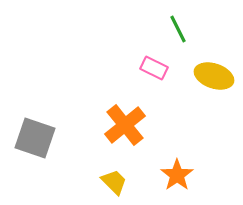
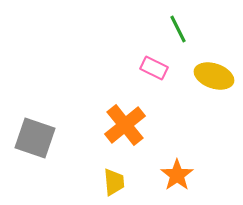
yellow trapezoid: rotated 40 degrees clockwise
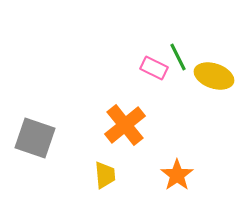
green line: moved 28 px down
yellow trapezoid: moved 9 px left, 7 px up
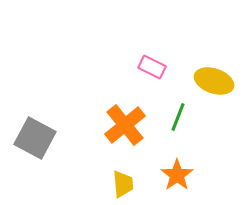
green line: moved 60 px down; rotated 48 degrees clockwise
pink rectangle: moved 2 px left, 1 px up
yellow ellipse: moved 5 px down
gray square: rotated 9 degrees clockwise
yellow trapezoid: moved 18 px right, 9 px down
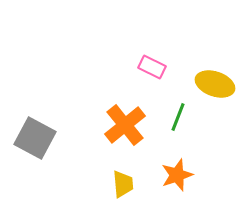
yellow ellipse: moved 1 px right, 3 px down
orange star: rotated 16 degrees clockwise
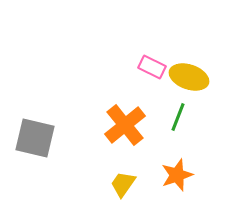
yellow ellipse: moved 26 px left, 7 px up
gray square: rotated 15 degrees counterclockwise
yellow trapezoid: rotated 140 degrees counterclockwise
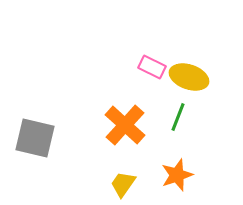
orange cross: rotated 9 degrees counterclockwise
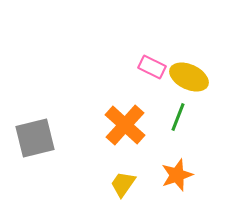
yellow ellipse: rotated 6 degrees clockwise
gray square: rotated 27 degrees counterclockwise
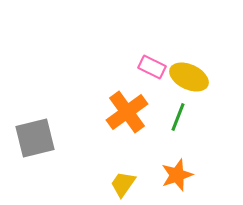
orange cross: moved 2 px right, 13 px up; rotated 12 degrees clockwise
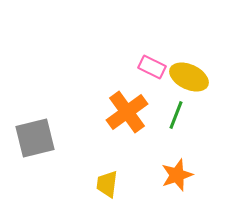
green line: moved 2 px left, 2 px up
yellow trapezoid: moved 16 px left; rotated 28 degrees counterclockwise
